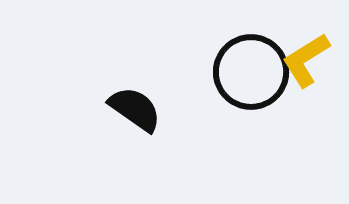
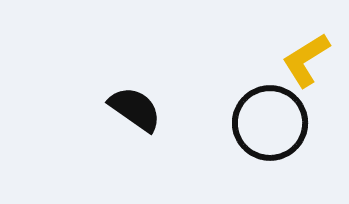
black circle: moved 19 px right, 51 px down
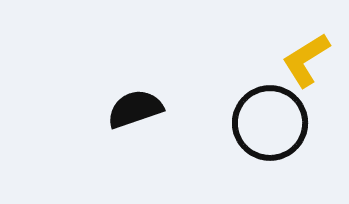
black semicircle: rotated 54 degrees counterclockwise
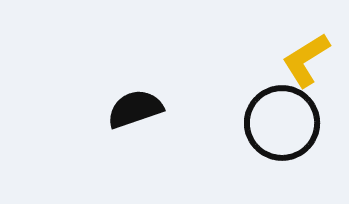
black circle: moved 12 px right
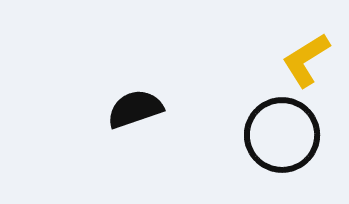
black circle: moved 12 px down
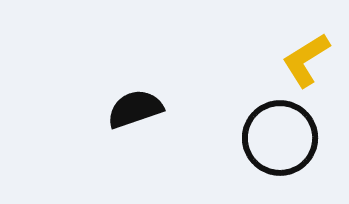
black circle: moved 2 px left, 3 px down
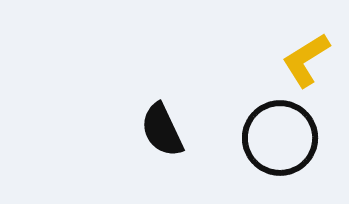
black semicircle: moved 27 px right, 21 px down; rotated 96 degrees counterclockwise
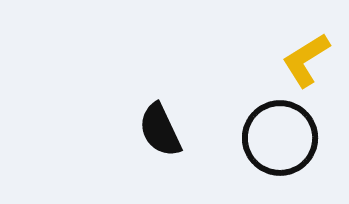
black semicircle: moved 2 px left
